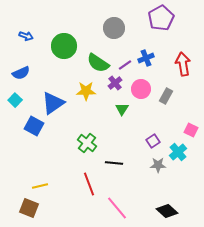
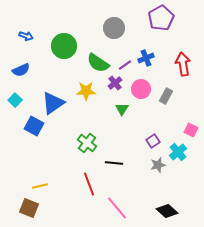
blue semicircle: moved 3 px up
gray star: rotated 14 degrees counterclockwise
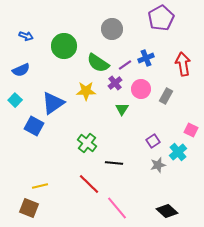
gray circle: moved 2 px left, 1 px down
red line: rotated 25 degrees counterclockwise
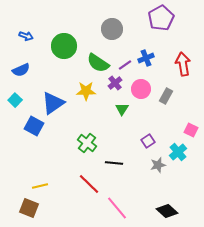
purple square: moved 5 px left
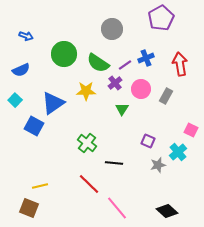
green circle: moved 8 px down
red arrow: moved 3 px left
purple square: rotated 32 degrees counterclockwise
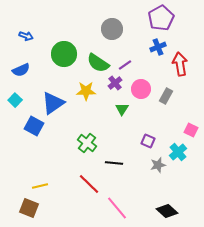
blue cross: moved 12 px right, 11 px up
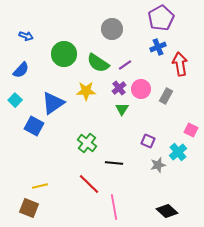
blue semicircle: rotated 24 degrees counterclockwise
purple cross: moved 4 px right, 5 px down
pink line: moved 3 px left, 1 px up; rotated 30 degrees clockwise
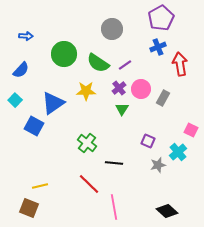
blue arrow: rotated 16 degrees counterclockwise
gray rectangle: moved 3 px left, 2 px down
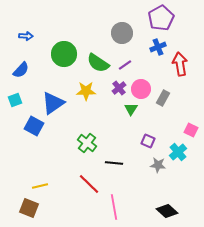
gray circle: moved 10 px right, 4 px down
cyan square: rotated 24 degrees clockwise
green triangle: moved 9 px right
gray star: rotated 21 degrees clockwise
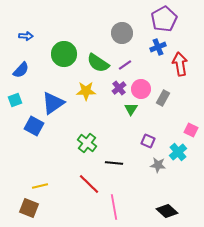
purple pentagon: moved 3 px right, 1 px down
